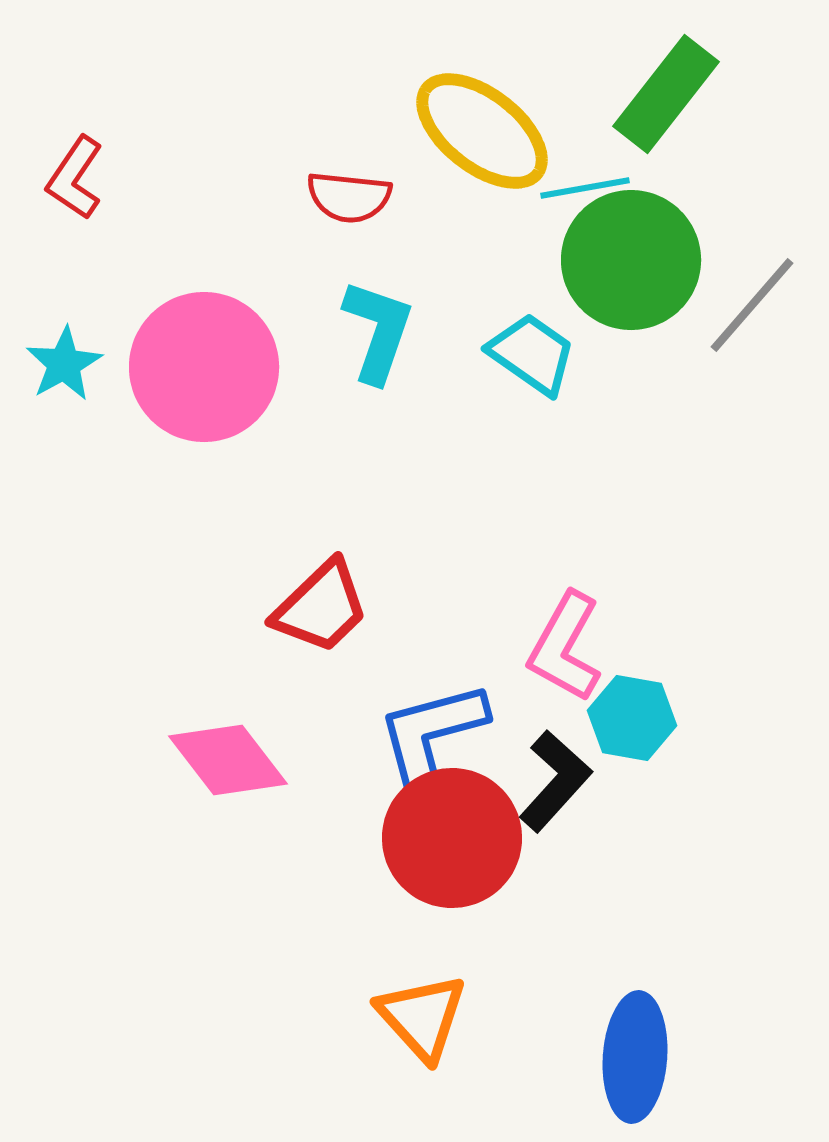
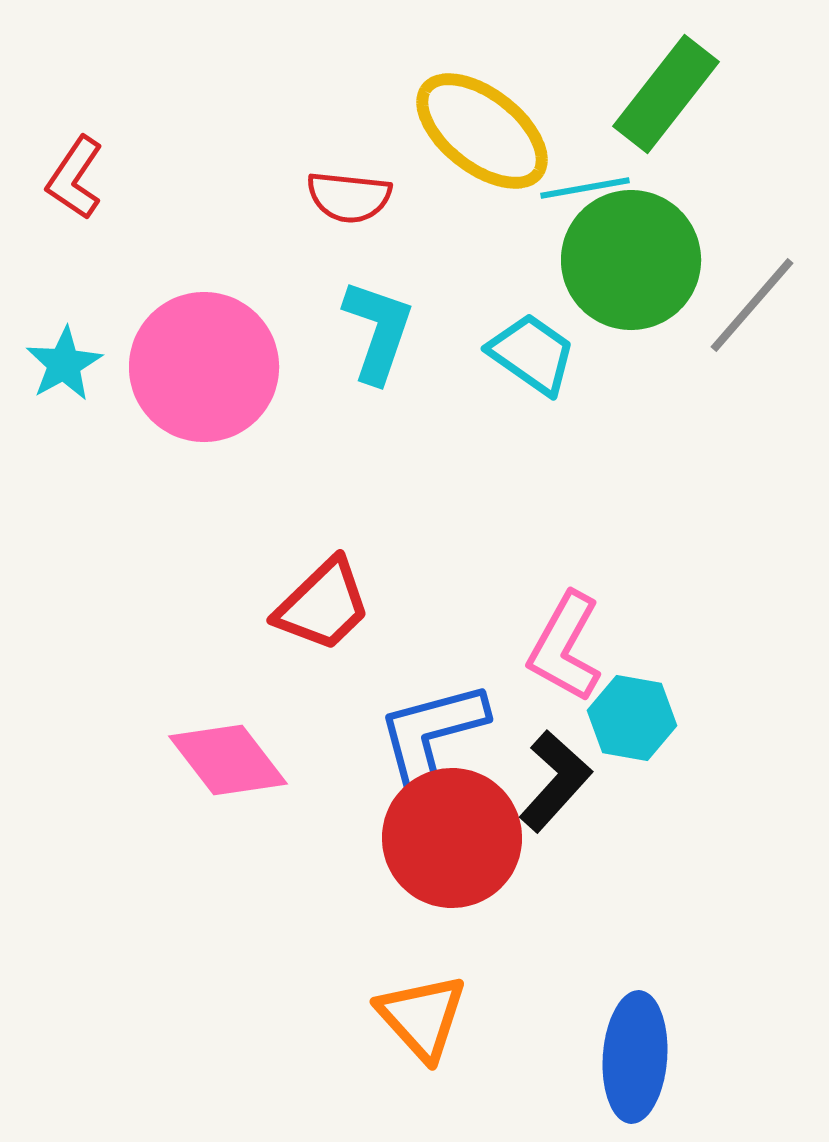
red trapezoid: moved 2 px right, 2 px up
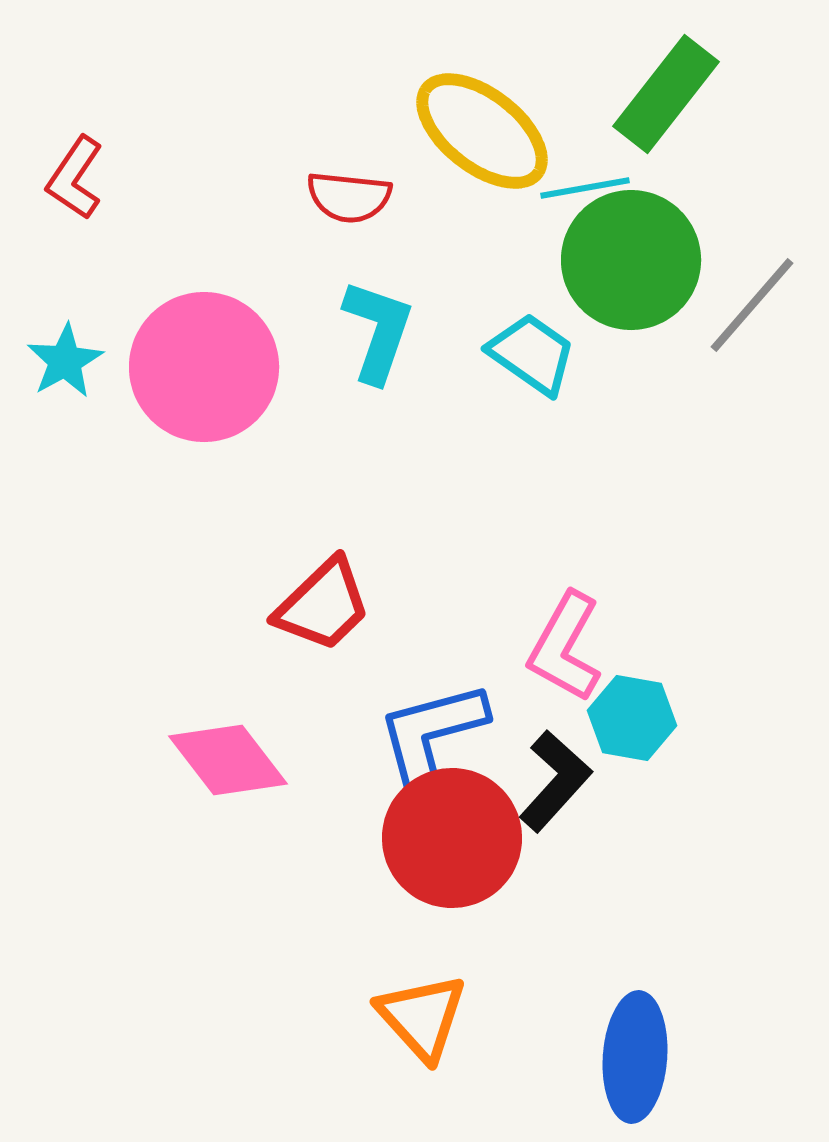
cyan star: moved 1 px right, 3 px up
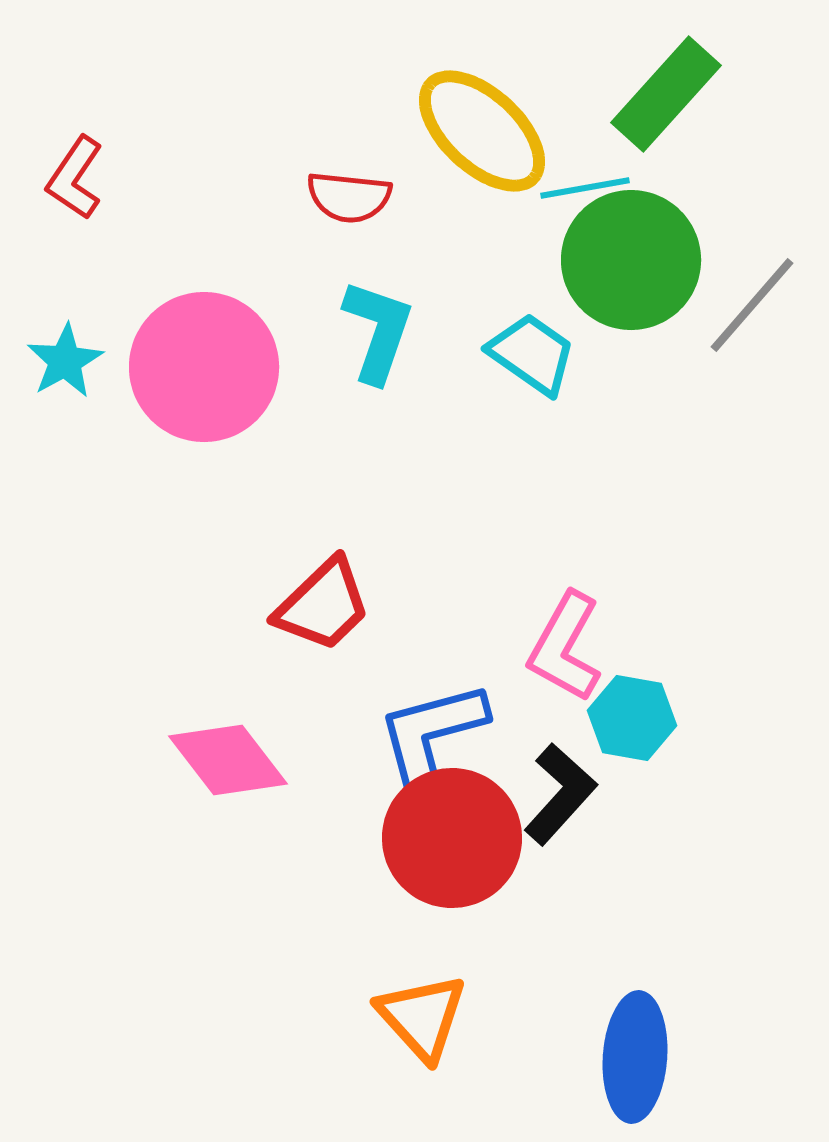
green rectangle: rotated 4 degrees clockwise
yellow ellipse: rotated 5 degrees clockwise
black L-shape: moved 5 px right, 13 px down
